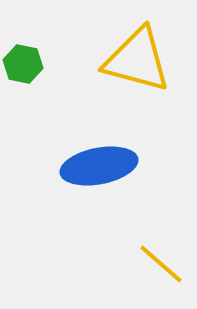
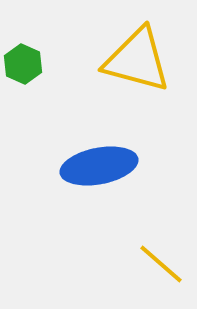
green hexagon: rotated 12 degrees clockwise
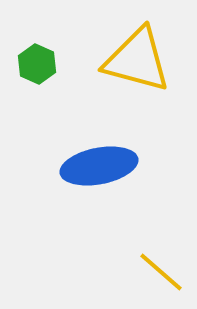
green hexagon: moved 14 px right
yellow line: moved 8 px down
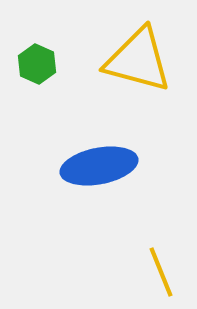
yellow triangle: moved 1 px right
yellow line: rotated 27 degrees clockwise
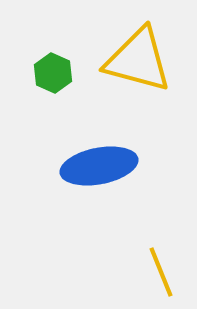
green hexagon: moved 16 px right, 9 px down
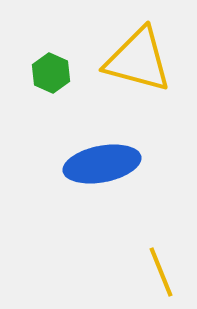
green hexagon: moved 2 px left
blue ellipse: moved 3 px right, 2 px up
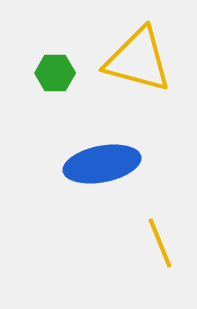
green hexagon: moved 4 px right; rotated 24 degrees counterclockwise
yellow line: moved 1 px left, 29 px up
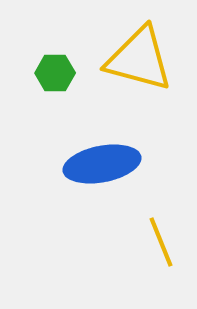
yellow triangle: moved 1 px right, 1 px up
yellow line: moved 1 px right, 1 px up
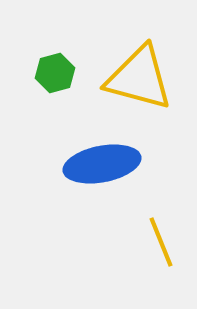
yellow triangle: moved 19 px down
green hexagon: rotated 15 degrees counterclockwise
